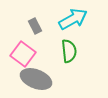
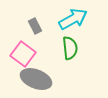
green semicircle: moved 1 px right, 3 px up
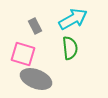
pink square: rotated 20 degrees counterclockwise
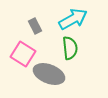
pink square: rotated 15 degrees clockwise
gray ellipse: moved 13 px right, 5 px up
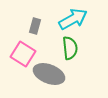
gray rectangle: rotated 42 degrees clockwise
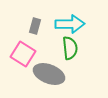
cyan arrow: moved 3 px left, 5 px down; rotated 28 degrees clockwise
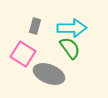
cyan arrow: moved 2 px right, 4 px down
green semicircle: rotated 30 degrees counterclockwise
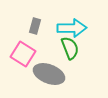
green semicircle: rotated 15 degrees clockwise
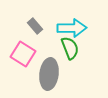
gray rectangle: rotated 56 degrees counterclockwise
gray ellipse: rotated 76 degrees clockwise
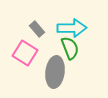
gray rectangle: moved 2 px right, 3 px down
pink square: moved 2 px right, 1 px up
gray ellipse: moved 6 px right, 2 px up
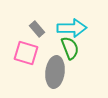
pink square: moved 1 px right; rotated 15 degrees counterclockwise
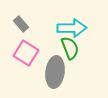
gray rectangle: moved 16 px left, 5 px up
pink square: rotated 15 degrees clockwise
